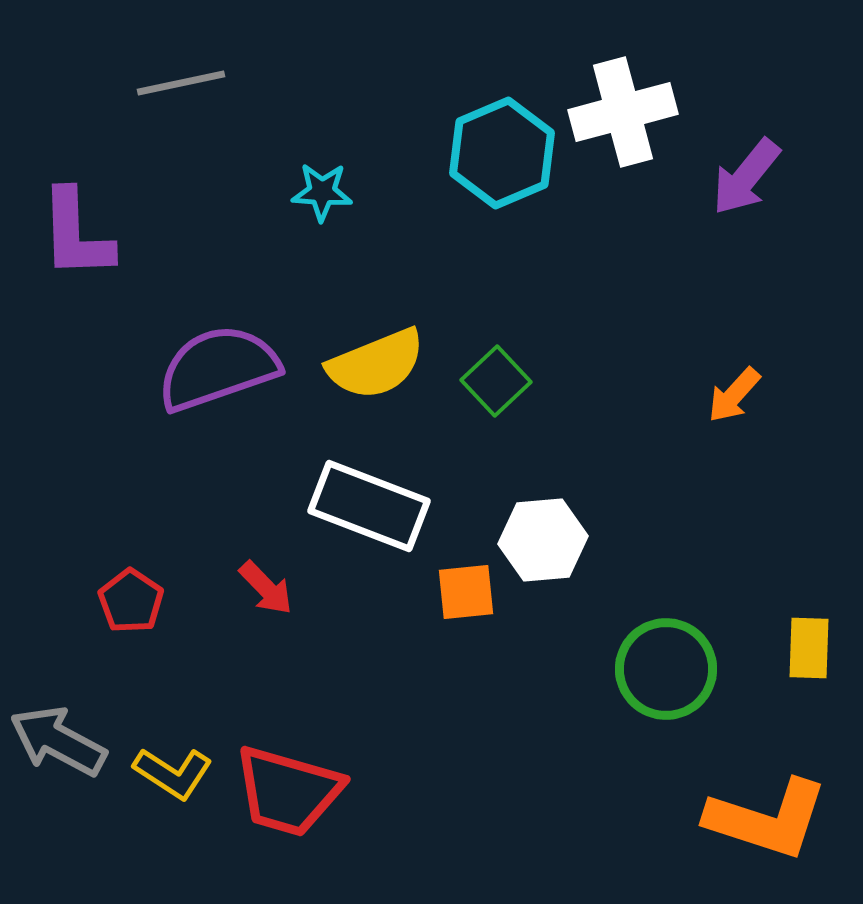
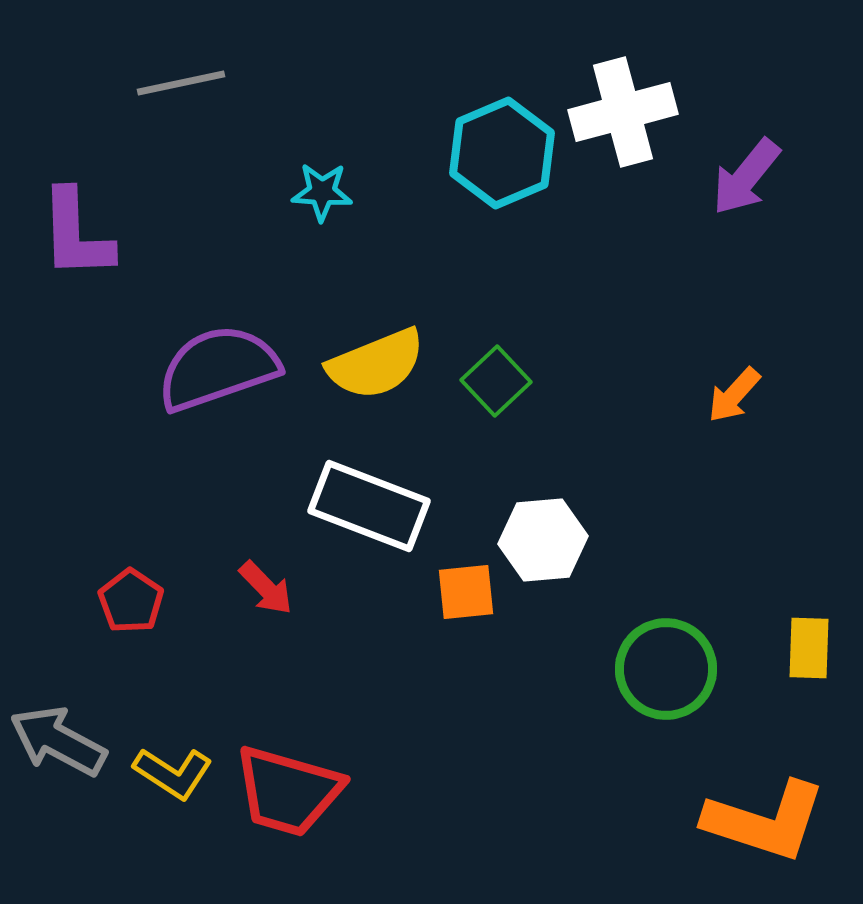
orange L-shape: moved 2 px left, 2 px down
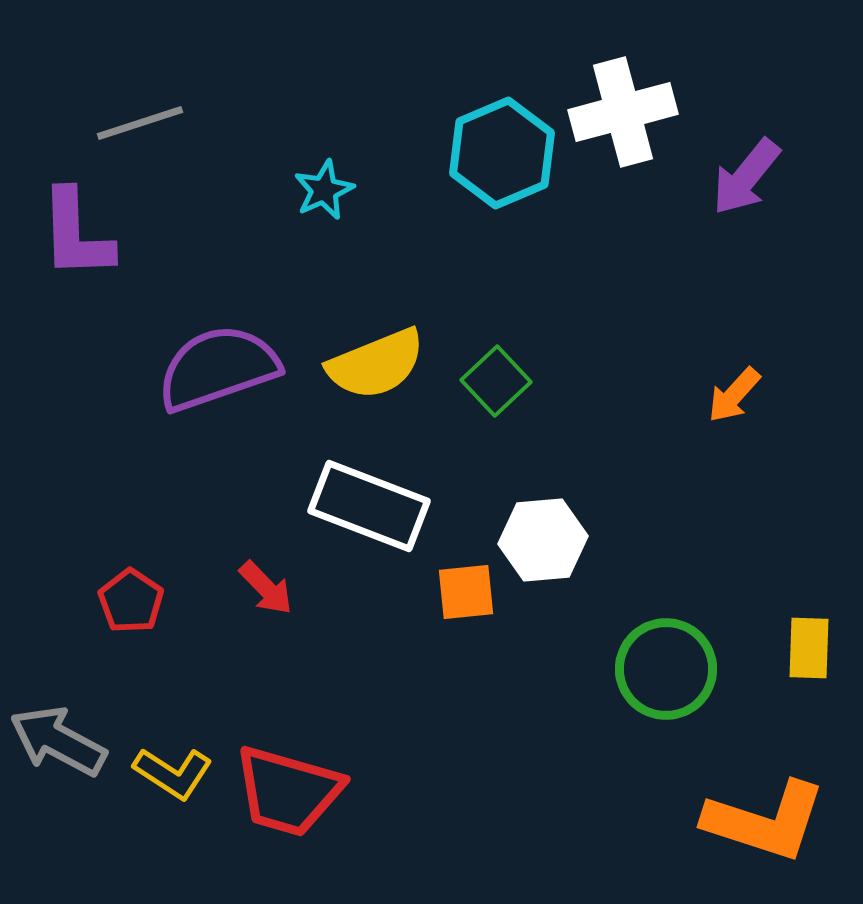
gray line: moved 41 px left, 40 px down; rotated 6 degrees counterclockwise
cyan star: moved 2 px right, 2 px up; rotated 28 degrees counterclockwise
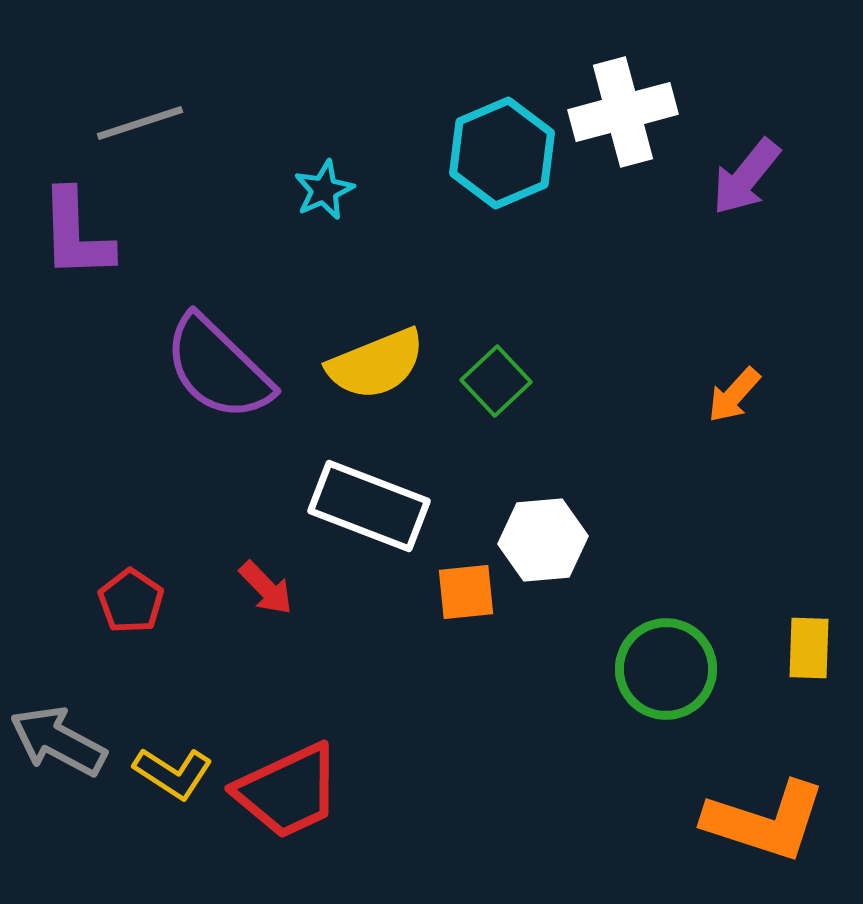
purple semicircle: rotated 117 degrees counterclockwise
red trapezoid: rotated 41 degrees counterclockwise
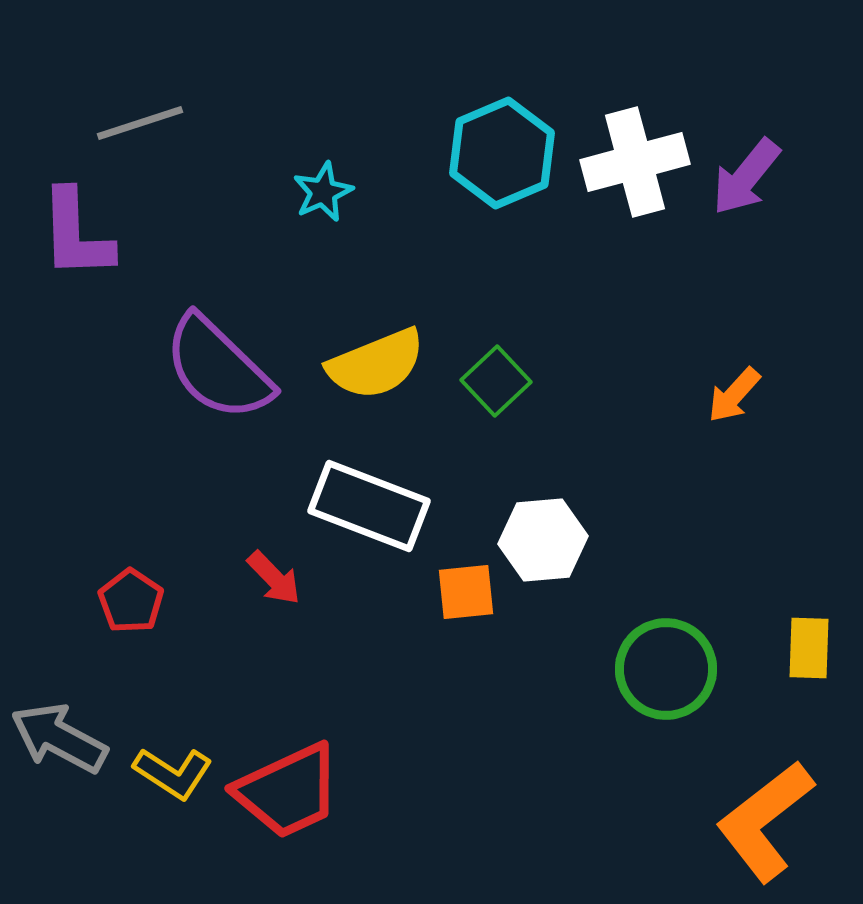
white cross: moved 12 px right, 50 px down
cyan star: moved 1 px left, 2 px down
red arrow: moved 8 px right, 10 px up
gray arrow: moved 1 px right, 3 px up
orange L-shape: rotated 124 degrees clockwise
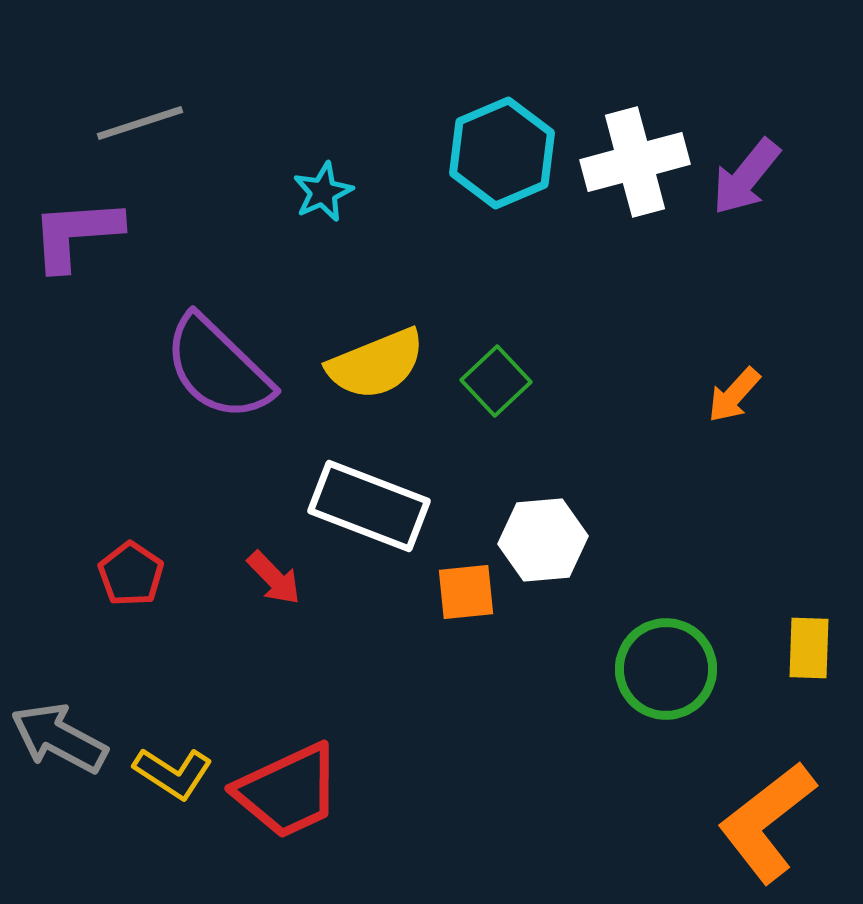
purple L-shape: rotated 88 degrees clockwise
red pentagon: moved 27 px up
orange L-shape: moved 2 px right, 1 px down
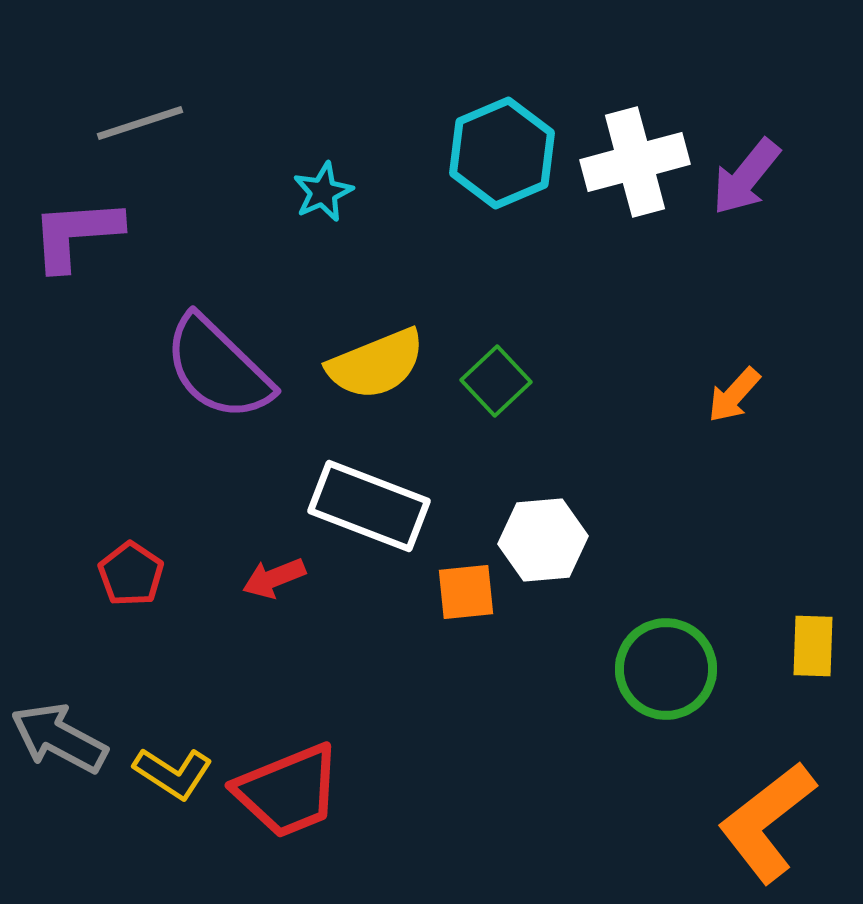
red arrow: rotated 112 degrees clockwise
yellow rectangle: moved 4 px right, 2 px up
red trapezoid: rotated 3 degrees clockwise
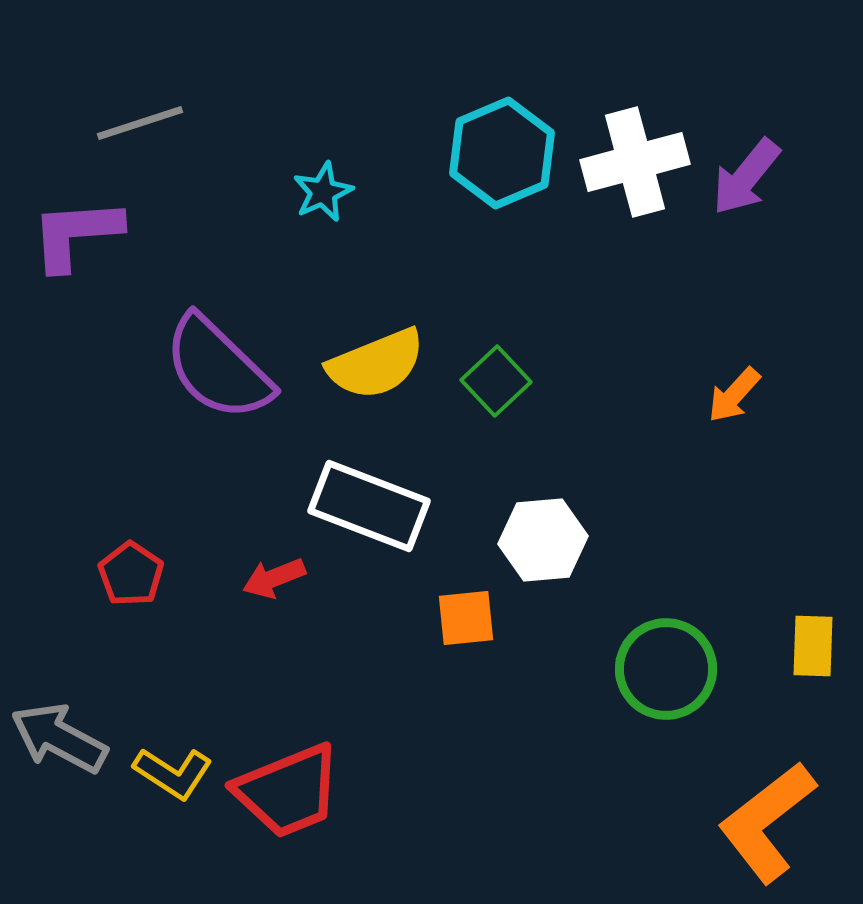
orange square: moved 26 px down
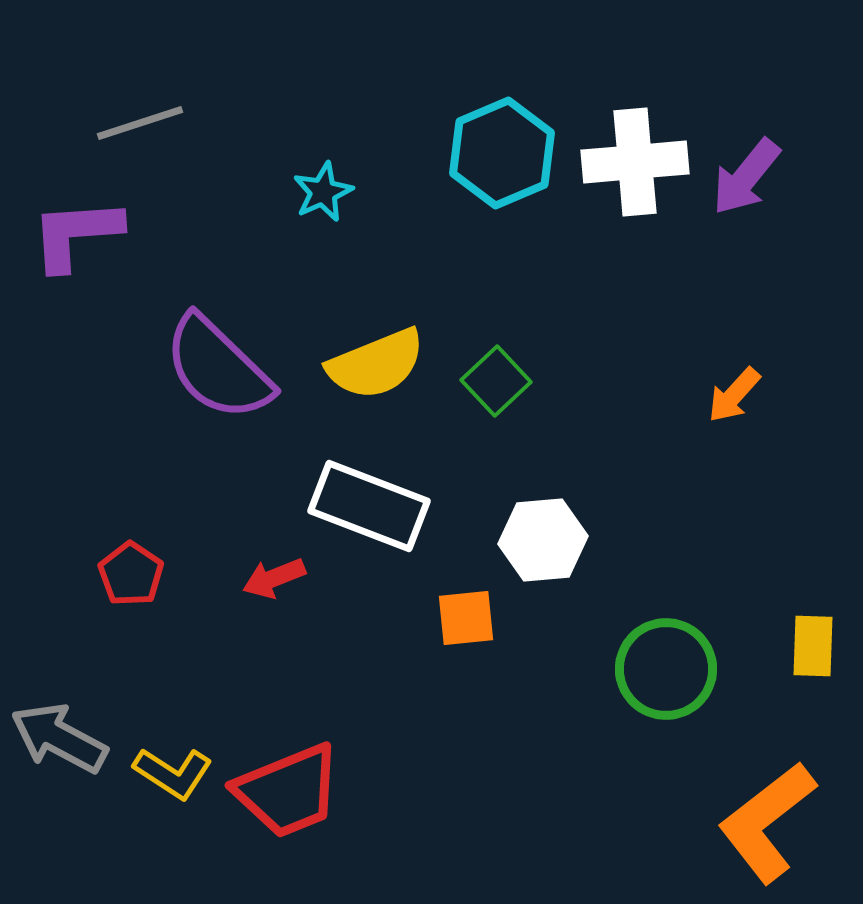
white cross: rotated 10 degrees clockwise
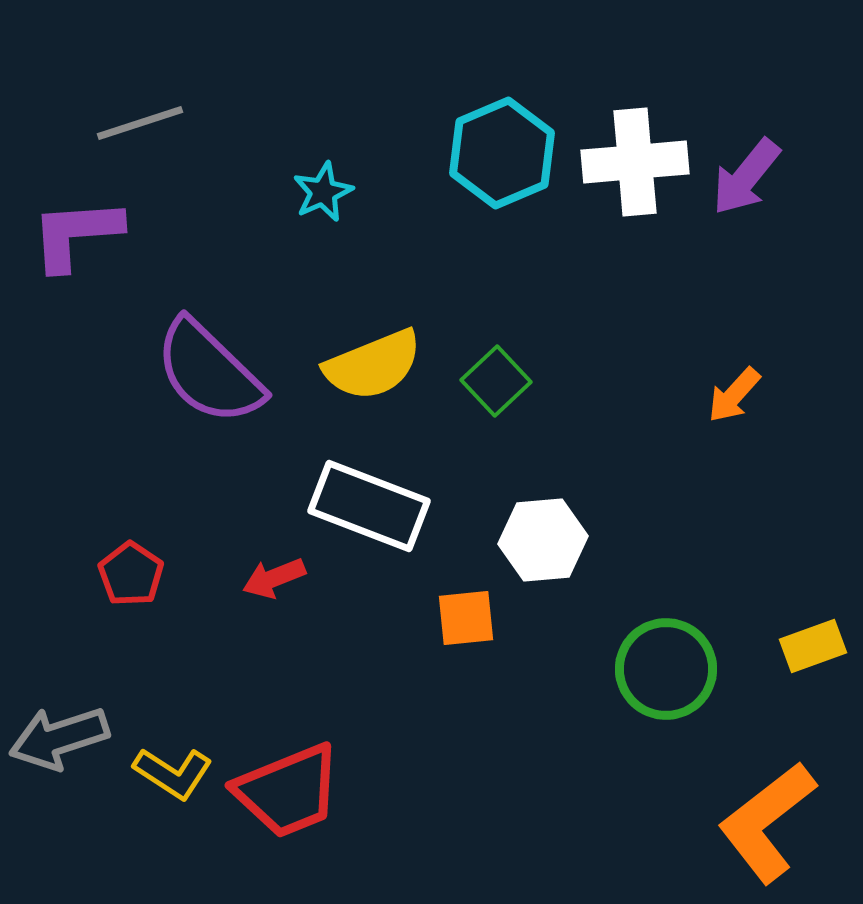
yellow semicircle: moved 3 px left, 1 px down
purple semicircle: moved 9 px left, 4 px down
yellow rectangle: rotated 68 degrees clockwise
gray arrow: rotated 46 degrees counterclockwise
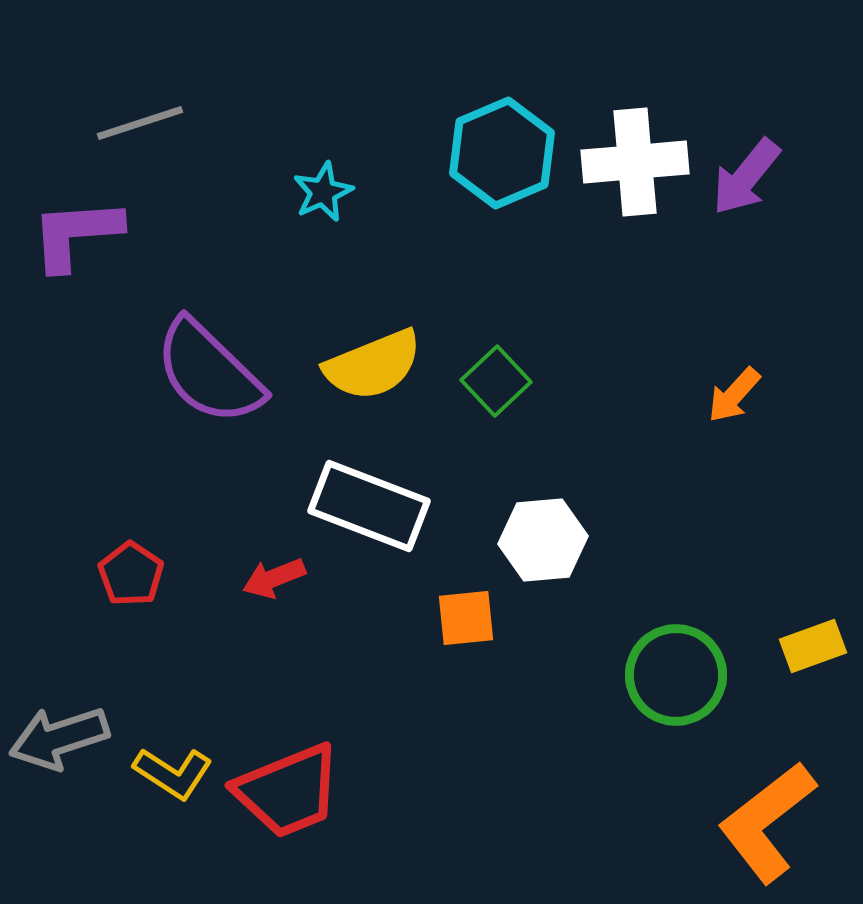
green circle: moved 10 px right, 6 px down
